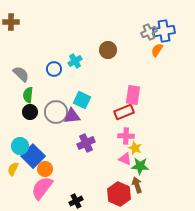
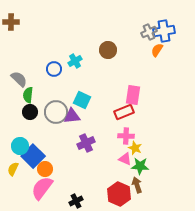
gray semicircle: moved 2 px left, 5 px down
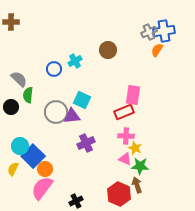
black circle: moved 19 px left, 5 px up
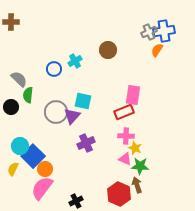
cyan square: moved 1 px right, 1 px down; rotated 12 degrees counterclockwise
purple triangle: rotated 42 degrees counterclockwise
